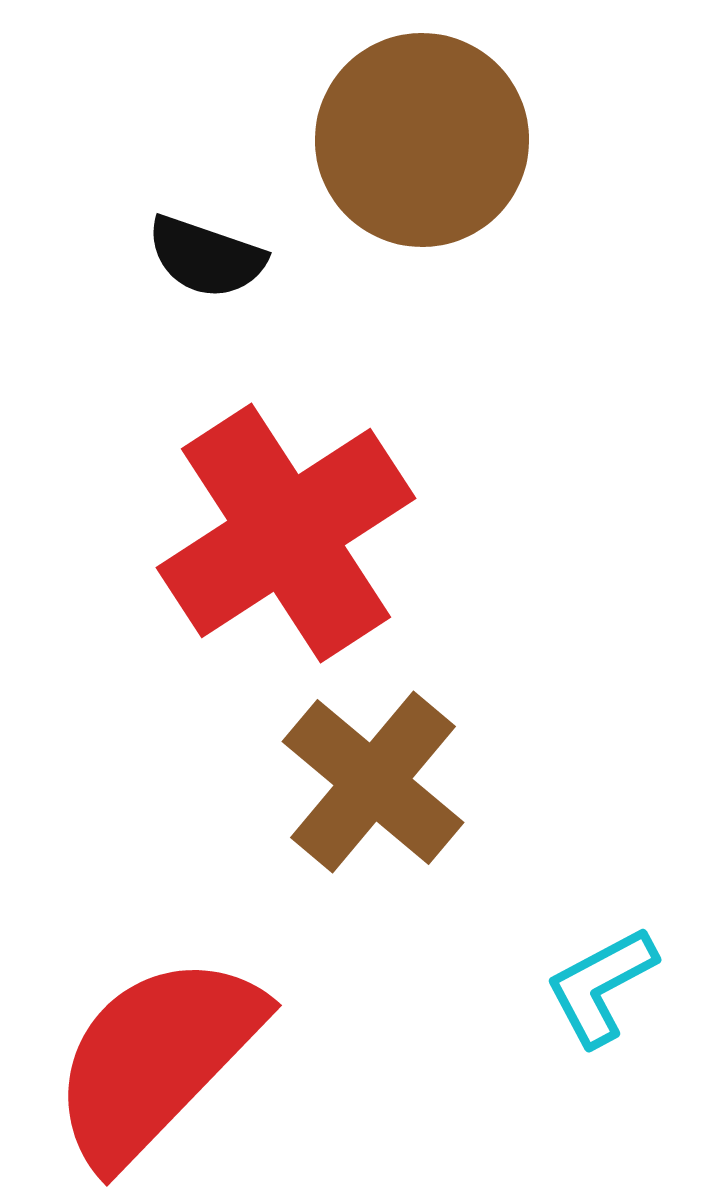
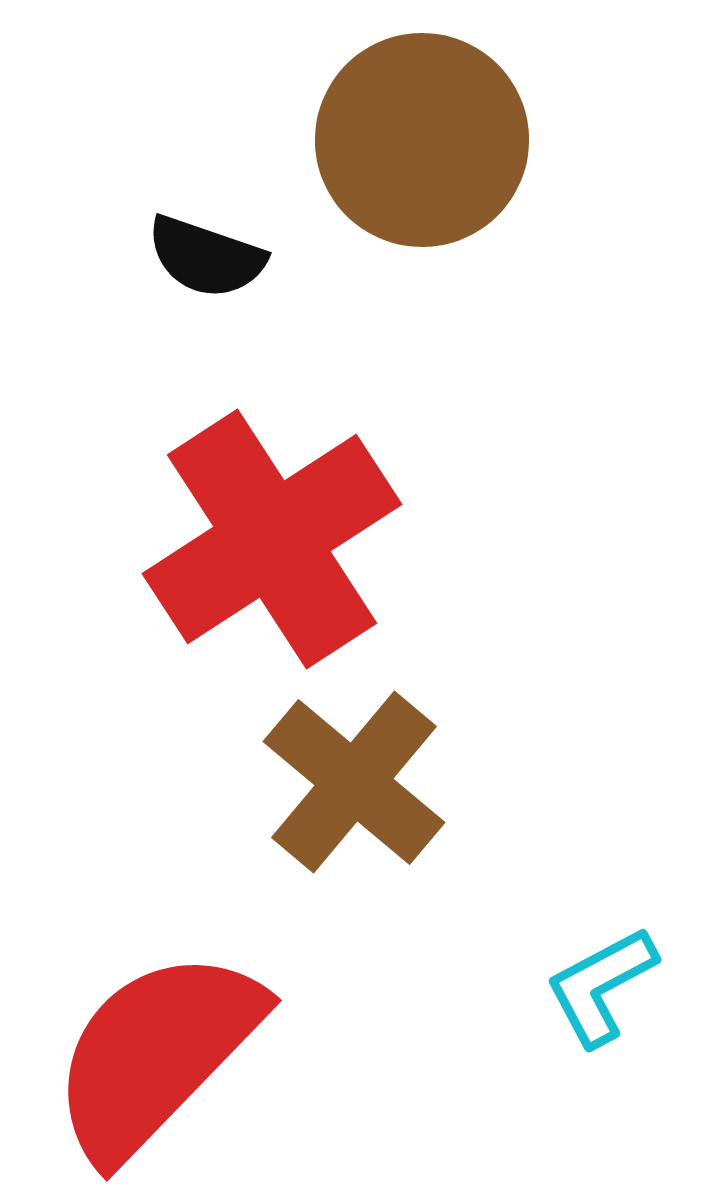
red cross: moved 14 px left, 6 px down
brown cross: moved 19 px left
red semicircle: moved 5 px up
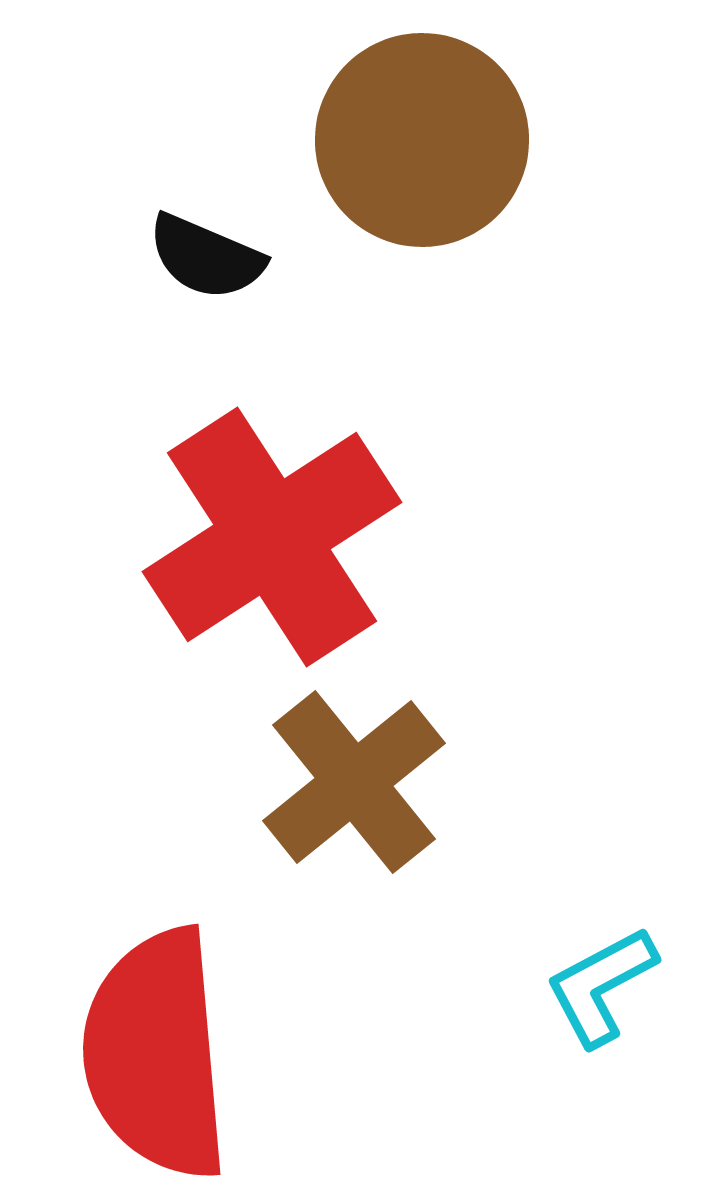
black semicircle: rotated 4 degrees clockwise
red cross: moved 2 px up
brown cross: rotated 11 degrees clockwise
red semicircle: rotated 49 degrees counterclockwise
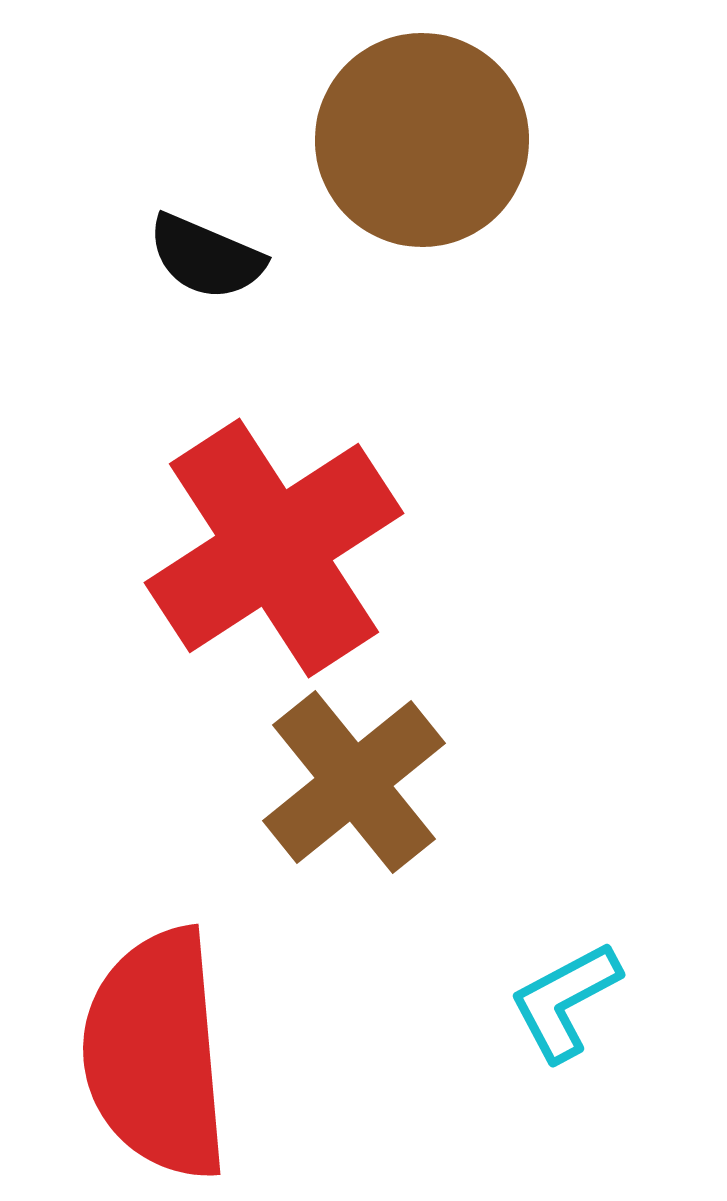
red cross: moved 2 px right, 11 px down
cyan L-shape: moved 36 px left, 15 px down
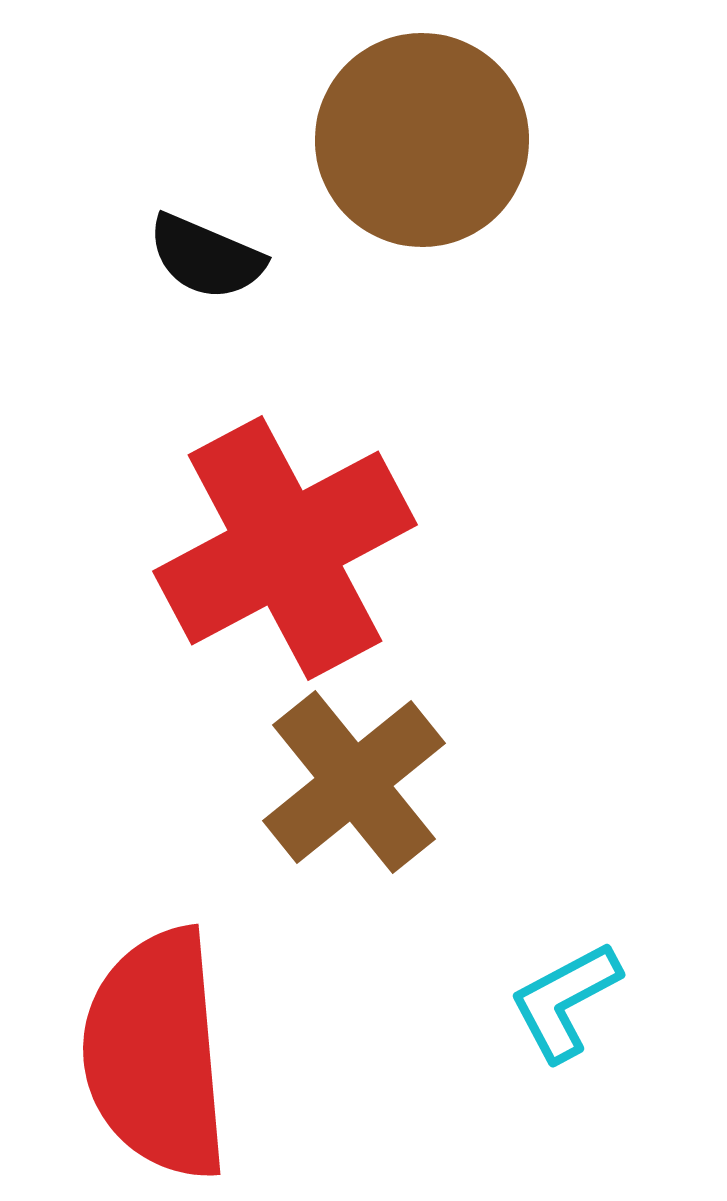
red cross: moved 11 px right; rotated 5 degrees clockwise
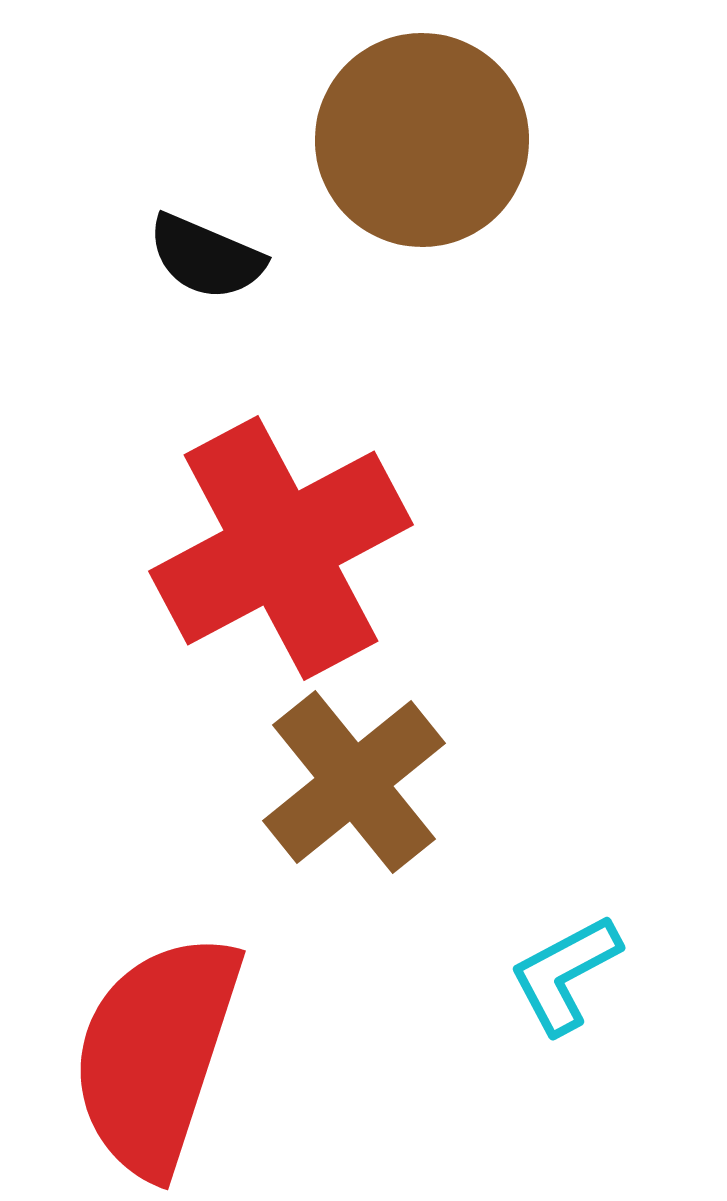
red cross: moved 4 px left
cyan L-shape: moved 27 px up
red semicircle: rotated 23 degrees clockwise
